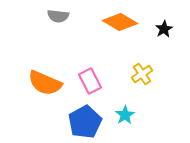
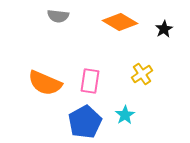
pink rectangle: rotated 35 degrees clockwise
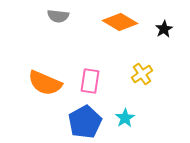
cyan star: moved 3 px down
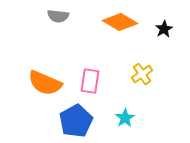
blue pentagon: moved 9 px left, 1 px up
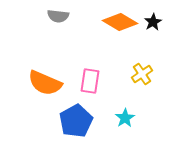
black star: moved 11 px left, 7 px up
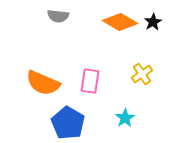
orange semicircle: moved 2 px left
blue pentagon: moved 8 px left, 2 px down; rotated 12 degrees counterclockwise
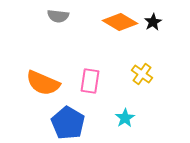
yellow cross: rotated 20 degrees counterclockwise
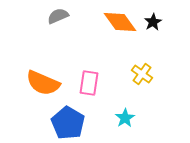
gray semicircle: rotated 150 degrees clockwise
orange diamond: rotated 24 degrees clockwise
pink rectangle: moved 1 px left, 2 px down
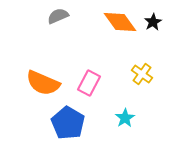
pink rectangle: rotated 20 degrees clockwise
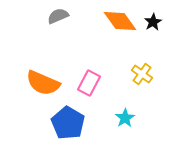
orange diamond: moved 1 px up
